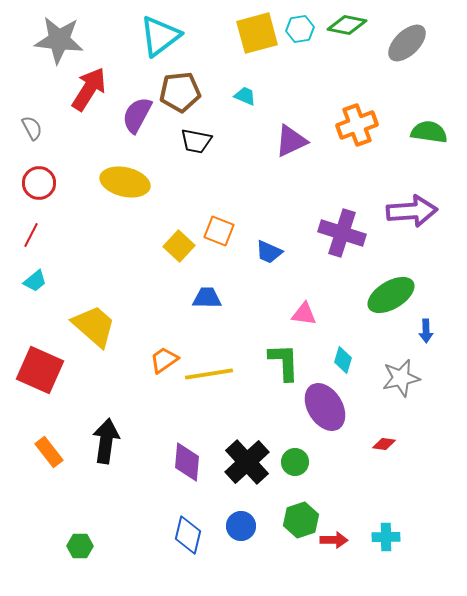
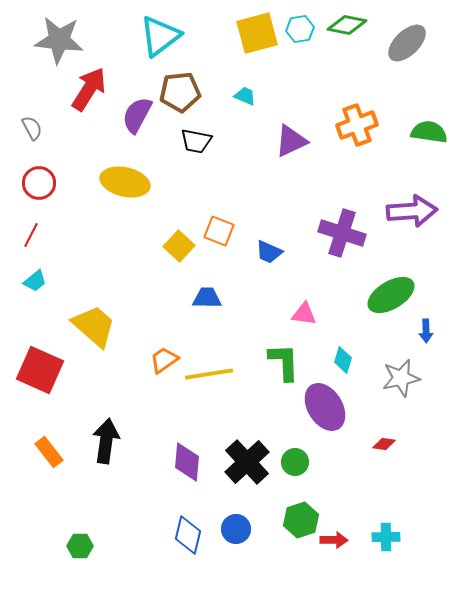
blue circle at (241, 526): moved 5 px left, 3 px down
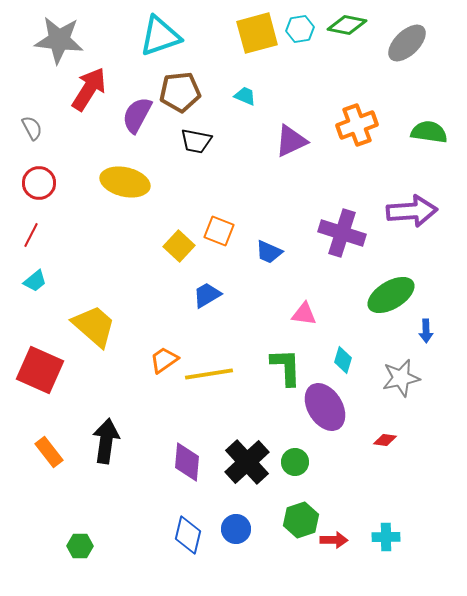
cyan triangle at (160, 36): rotated 18 degrees clockwise
blue trapezoid at (207, 298): moved 3 px up; rotated 32 degrees counterclockwise
green L-shape at (284, 362): moved 2 px right, 5 px down
red diamond at (384, 444): moved 1 px right, 4 px up
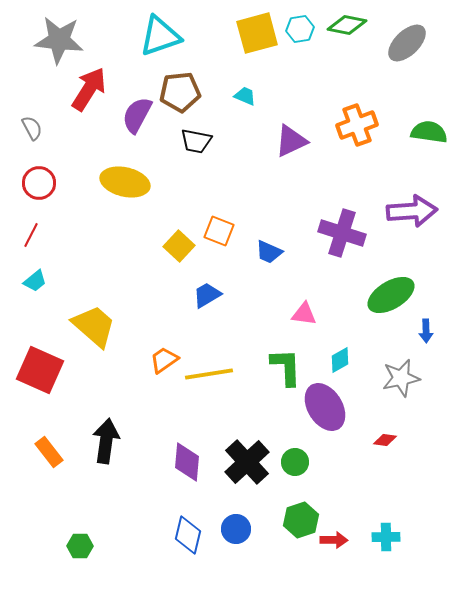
cyan diamond at (343, 360): moved 3 px left; rotated 44 degrees clockwise
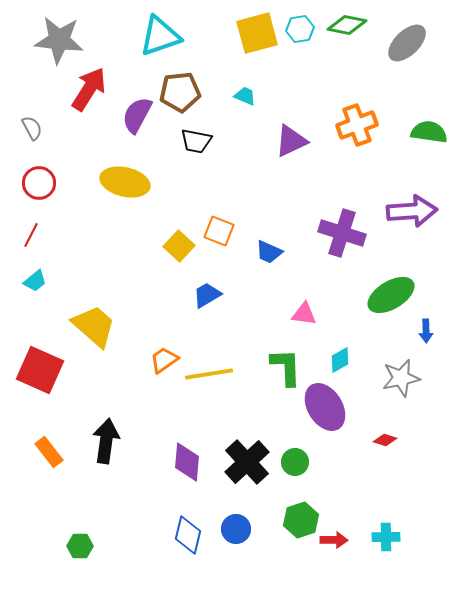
red diamond at (385, 440): rotated 10 degrees clockwise
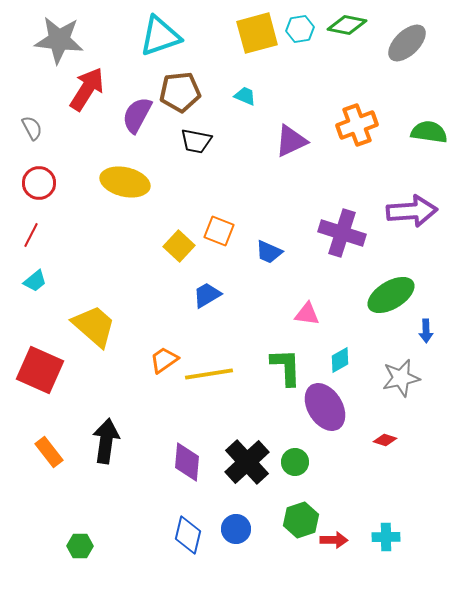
red arrow at (89, 89): moved 2 px left
pink triangle at (304, 314): moved 3 px right
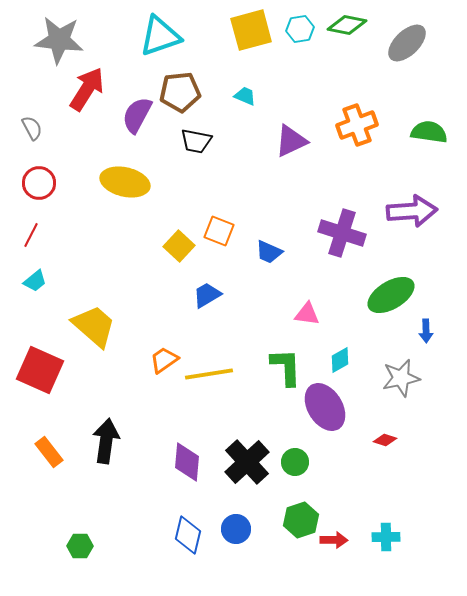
yellow square at (257, 33): moved 6 px left, 3 px up
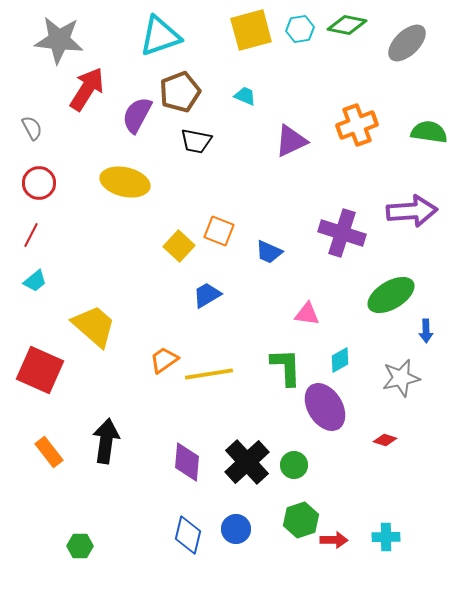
brown pentagon at (180, 92): rotated 15 degrees counterclockwise
green circle at (295, 462): moved 1 px left, 3 px down
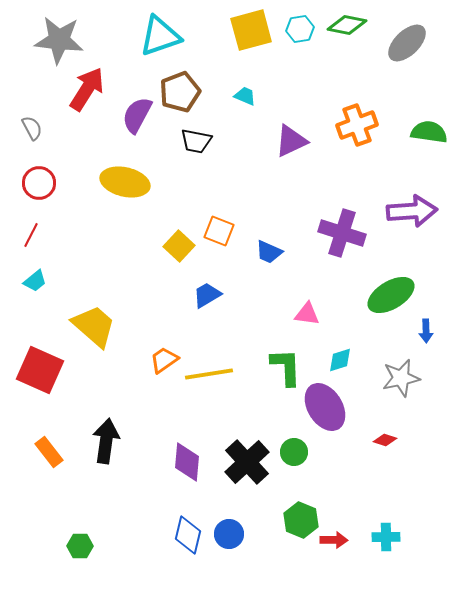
cyan diamond at (340, 360): rotated 12 degrees clockwise
green circle at (294, 465): moved 13 px up
green hexagon at (301, 520): rotated 20 degrees counterclockwise
blue circle at (236, 529): moved 7 px left, 5 px down
